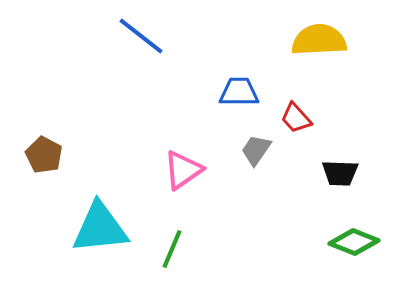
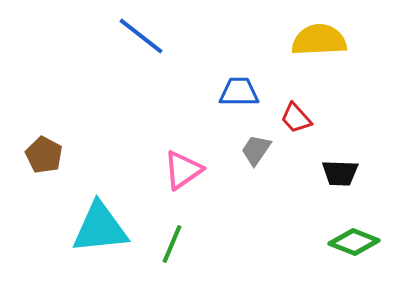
green line: moved 5 px up
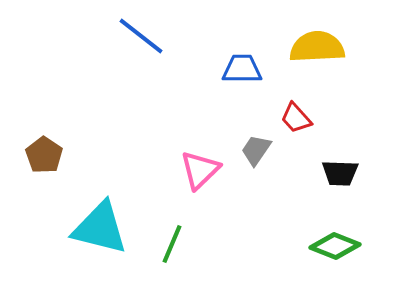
yellow semicircle: moved 2 px left, 7 px down
blue trapezoid: moved 3 px right, 23 px up
brown pentagon: rotated 6 degrees clockwise
pink triangle: moved 17 px right; rotated 9 degrees counterclockwise
cyan triangle: rotated 20 degrees clockwise
green diamond: moved 19 px left, 4 px down
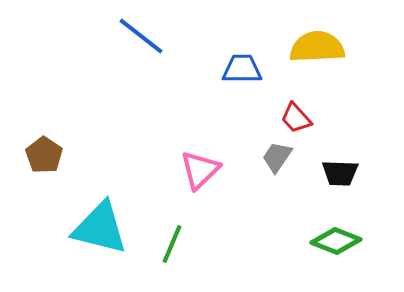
gray trapezoid: moved 21 px right, 7 px down
green diamond: moved 1 px right, 5 px up
